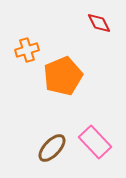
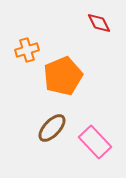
brown ellipse: moved 20 px up
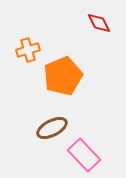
orange cross: moved 1 px right
brown ellipse: rotated 20 degrees clockwise
pink rectangle: moved 11 px left, 13 px down
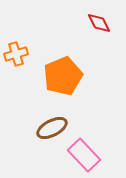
orange cross: moved 12 px left, 4 px down
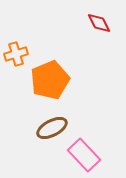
orange pentagon: moved 13 px left, 4 px down
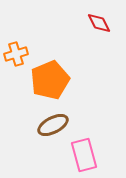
brown ellipse: moved 1 px right, 3 px up
pink rectangle: rotated 28 degrees clockwise
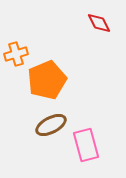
orange pentagon: moved 3 px left
brown ellipse: moved 2 px left
pink rectangle: moved 2 px right, 10 px up
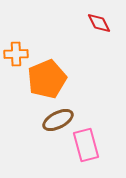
orange cross: rotated 15 degrees clockwise
orange pentagon: moved 1 px up
brown ellipse: moved 7 px right, 5 px up
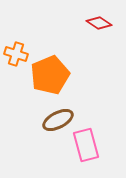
red diamond: rotated 30 degrees counterclockwise
orange cross: rotated 20 degrees clockwise
orange pentagon: moved 3 px right, 4 px up
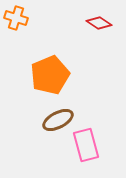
orange cross: moved 36 px up
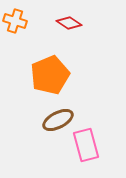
orange cross: moved 1 px left, 3 px down
red diamond: moved 30 px left
